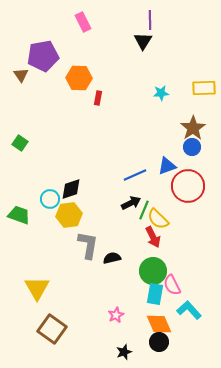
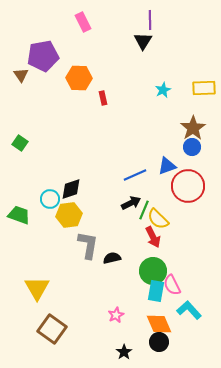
cyan star: moved 2 px right, 3 px up; rotated 21 degrees counterclockwise
red rectangle: moved 5 px right; rotated 24 degrees counterclockwise
cyan rectangle: moved 1 px right, 3 px up
black star: rotated 14 degrees counterclockwise
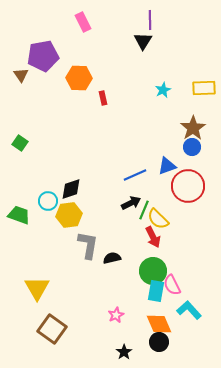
cyan circle: moved 2 px left, 2 px down
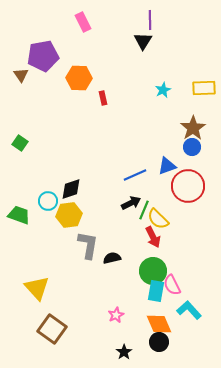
yellow triangle: rotated 12 degrees counterclockwise
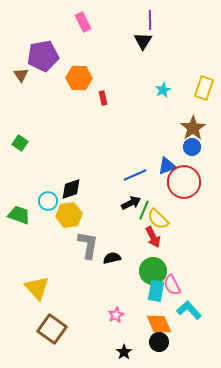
yellow rectangle: rotated 70 degrees counterclockwise
red circle: moved 4 px left, 4 px up
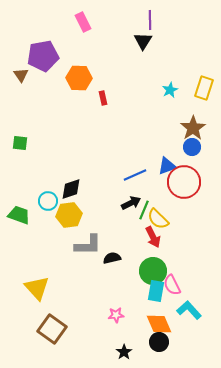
cyan star: moved 7 px right
green square: rotated 28 degrees counterclockwise
gray L-shape: rotated 80 degrees clockwise
pink star: rotated 21 degrees clockwise
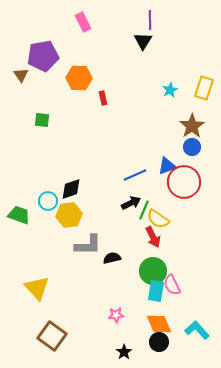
brown star: moved 1 px left, 2 px up
green square: moved 22 px right, 23 px up
yellow semicircle: rotated 10 degrees counterclockwise
cyan L-shape: moved 8 px right, 20 px down
brown square: moved 7 px down
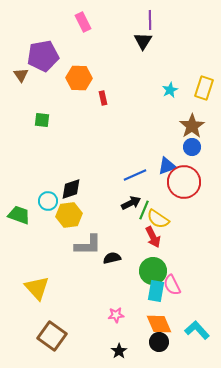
black star: moved 5 px left, 1 px up
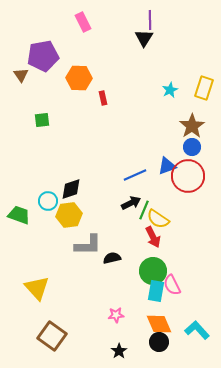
black triangle: moved 1 px right, 3 px up
green square: rotated 14 degrees counterclockwise
red circle: moved 4 px right, 6 px up
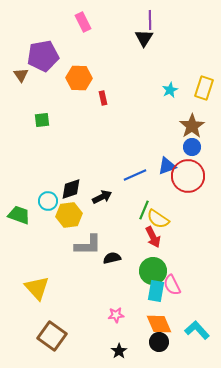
black arrow: moved 29 px left, 6 px up
